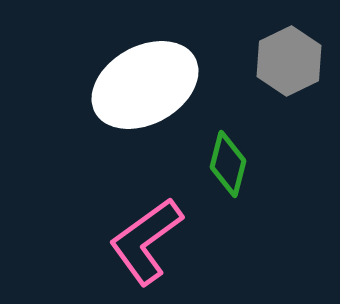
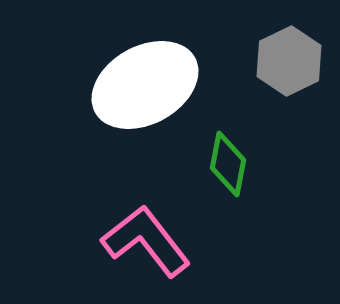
green diamond: rotated 4 degrees counterclockwise
pink L-shape: rotated 88 degrees clockwise
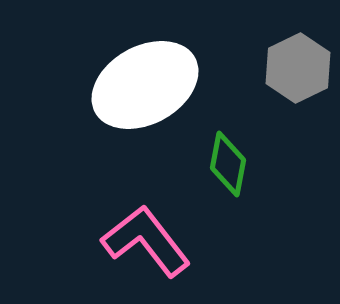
gray hexagon: moved 9 px right, 7 px down
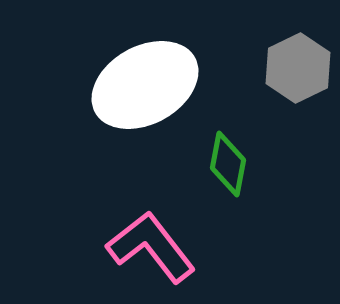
pink L-shape: moved 5 px right, 6 px down
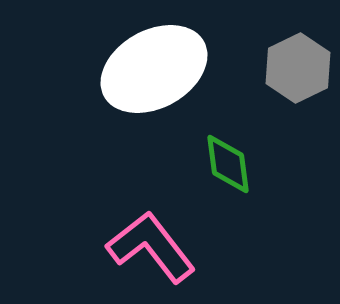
white ellipse: moved 9 px right, 16 px up
green diamond: rotated 18 degrees counterclockwise
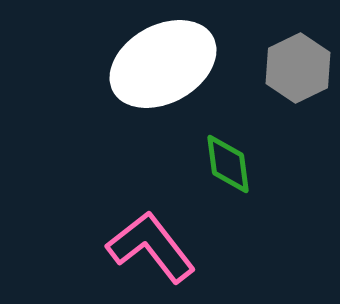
white ellipse: moved 9 px right, 5 px up
